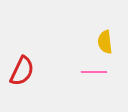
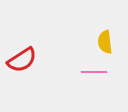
red semicircle: moved 11 px up; rotated 32 degrees clockwise
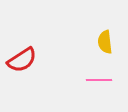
pink line: moved 5 px right, 8 px down
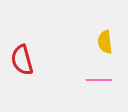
red semicircle: rotated 108 degrees clockwise
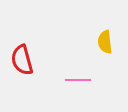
pink line: moved 21 px left
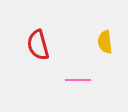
red semicircle: moved 16 px right, 15 px up
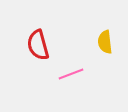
pink line: moved 7 px left, 6 px up; rotated 20 degrees counterclockwise
